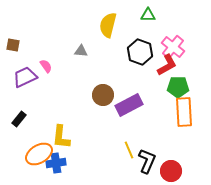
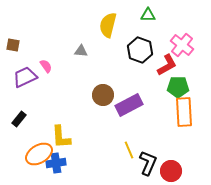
pink cross: moved 9 px right, 2 px up
black hexagon: moved 2 px up
yellow L-shape: rotated 10 degrees counterclockwise
black L-shape: moved 1 px right, 2 px down
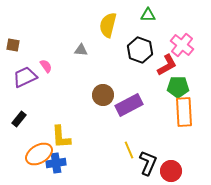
gray triangle: moved 1 px up
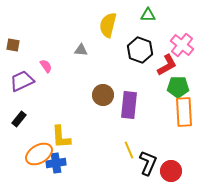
purple trapezoid: moved 3 px left, 4 px down
purple rectangle: rotated 56 degrees counterclockwise
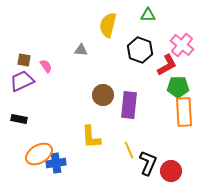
brown square: moved 11 px right, 15 px down
black rectangle: rotated 63 degrees clockwise
yellow L-shape: moved 30 px right
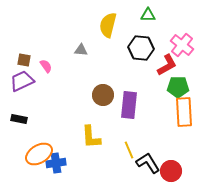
black hexagon: moved 1 px right, 2 px up; rotated 15 degrees counterclockwise
black L-shape: rotated 55 degrees counterclockwise
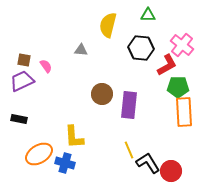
brown circle: moved 1 px left, 1 px up
yellow L-shape: moved 17 px left
blue cross: moved 9 px right; rotated 24 degrees clockwise
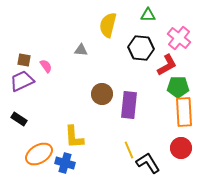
pink cross: moved 3 px left, 7 px up
black rectangle: rotated 21 degrees clockwise
red circle: moved 10 px right, 23 px up
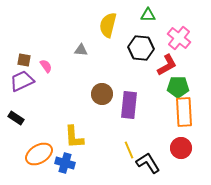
black rectangle: moved 3 px left, 1 px up
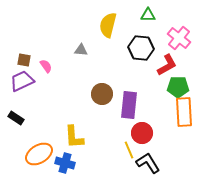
red circle: moved 39 px left, 15 px up
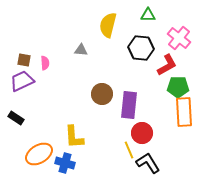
pink semicircle: moved 1 px left, 3 px up; rotated 32 degrees clockwise
